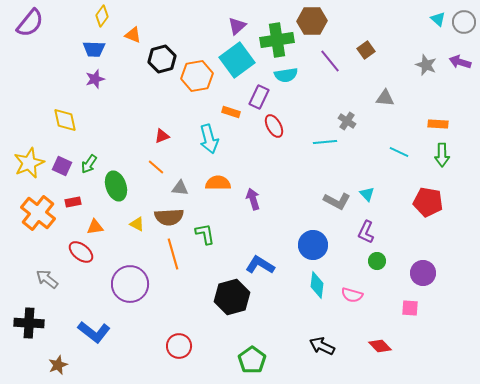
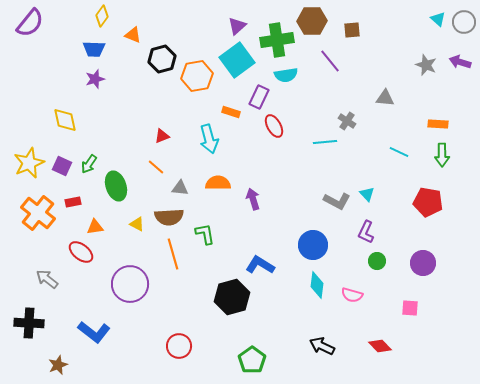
brown square at (366, 50): moved 14 px left, 20 px up; rotated 30 degrees clockwise
purple circle at (423, 273): moved 10 px up
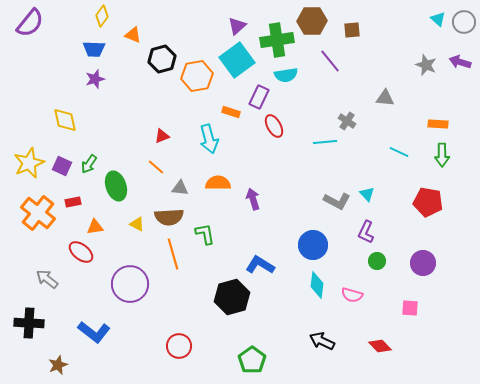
black arrow at (322, 346): moved 5 px up
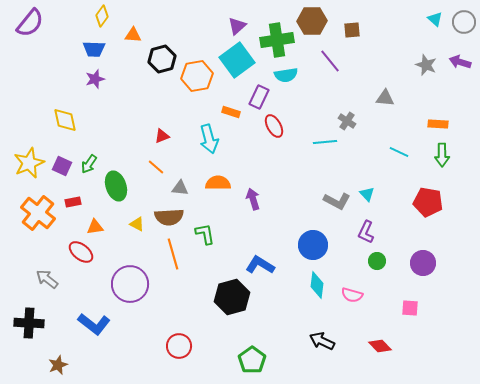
cyan triangle at (438, 19): moved 3 px left
orange triangle at (133, 35): rotated 18 degrees counterclockwise
blue L-shape at (94, 332): moved 8 px up
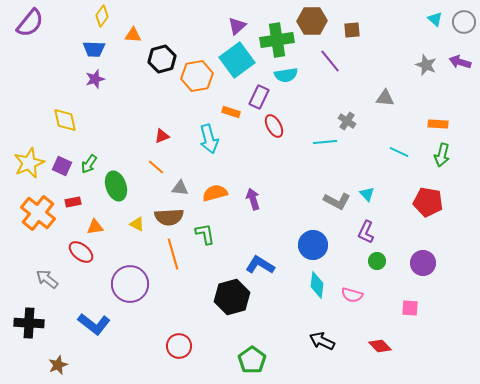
green arrow at (442, 155): rotated 15 degrees clockwise
orange semicircle at (218, 183): moved 3 px left, 10 px down; rotated 15 degrees counterclockwise
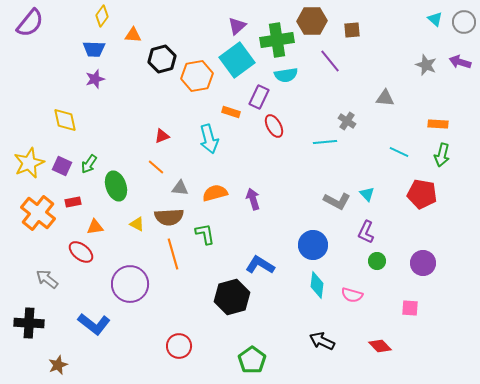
red pentagon at (428, 202): moved 6 px left, 8 px up
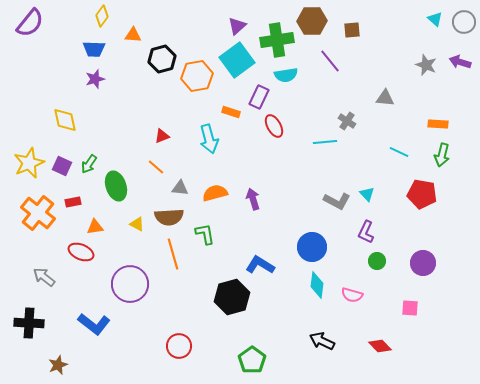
blue circle at (313, 245): moved 1 px left, 2 px down
red ellipse at (81, 252): rotated 15 degrees counterclockwise
gray arrow at (47, 279): moved 3 px left, 2 px up
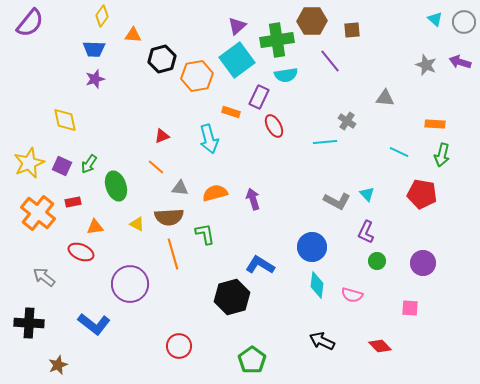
orange rectangle at (438, 124): moved 3 px left
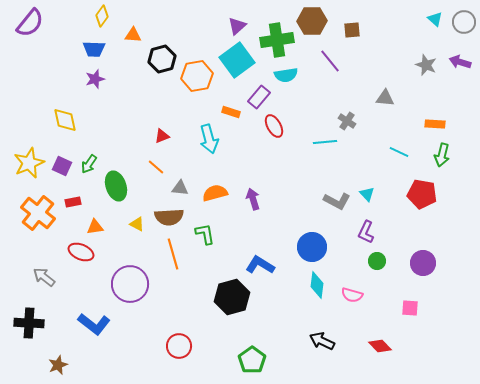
purple rectangle at (259, 97): rotated 15 degrees clockwise
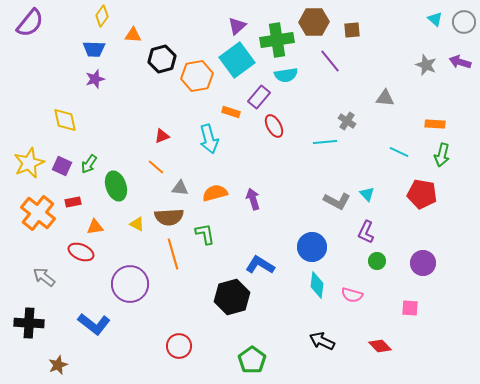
brown hexagon at (312, 21): moved 2 px right, 1 px down
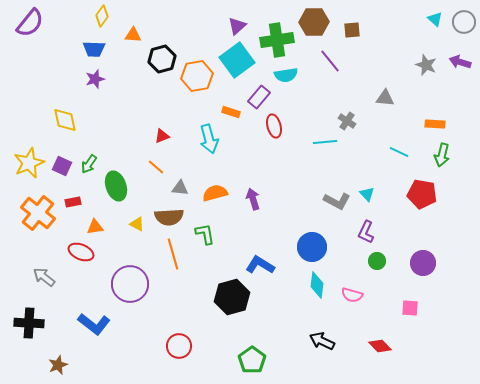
red ellipse at (274, 126): rotated 15 degrees clockwise
